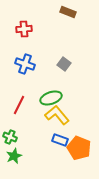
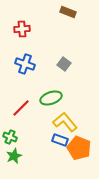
red cross: moved 2 px left
red line: moved 2 px right, 3 px down; rotated 18 degrees clockwise
yellow L-shape: moved 8 px right, 7 px down
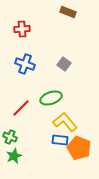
blue rectangle: rotated 14 degrees counterclockwise
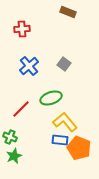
blue cross: moved 4 px right, 2 px down; rotated 30 degrees clockwise
red line: moved 1 px down
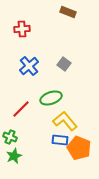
yellow L-shape: moved 1 px up
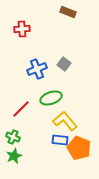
blue cross: moved 8 px right, 3 px down; rotated 18 degrees clockwise
green cross: moved 3 px right
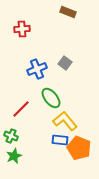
gray square: moved 1 px right, 1 px up
green ellipse: rotated 70 degrees clockwise
green cross: moved 2 px left, 1 px up
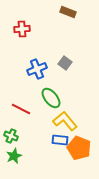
red line: rotated 72 degrees clockwise
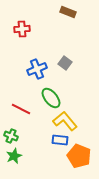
orange pentagon: moved 8 px down
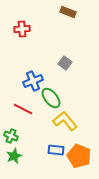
blue cross: moved 4 px left, 12 px down
red line: moved 2 px right
blue rectangle: moved 4 px left, 10 px down
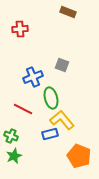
red cross: moved 2 px left
gray square: moved 3 px left, 2 px down; rotated 16 degrees counterclockwise
blue cross: moved 4 px up
green ellipse: rotated 25 degrees clockwise
yellow L-shape: moved 3 px left, 1 px up
blue rectangle: moved 6 px left, 16 px up; rotated 21 degrees counterclockwise
